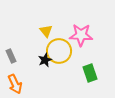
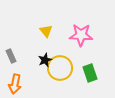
yellow circle: moved 1 px right, 17 px down
orange arrow: rotated 36 degrees clockwise
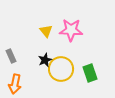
pink star: moved 10 px left, 5 px up
yellow circle: moved 1 px right, 1 px down
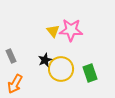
yellow triangle: moved 7 px right
orange arrow: rotated 18 degrees clockwise
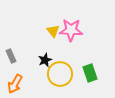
yellow circle: moved 1 px left, 5 px down
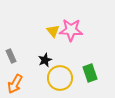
yellow circle: moved 4 px down
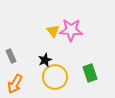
yellow circle: moved 5 px left, 1 px up
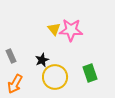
yellow triangle: moved 1 px right, 2 px up
black star: moved 3 px left
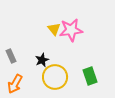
pink star: rotated 10 degrees counterclockwise
green rectangle: moved 3 px down
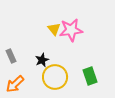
orange arrow: rotated 18 degrees clockwise
